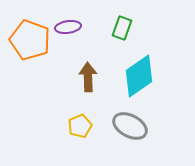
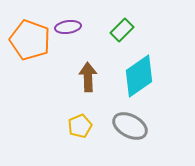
green rectangle: moved 2 px down; rotated 25 degrees clockwise
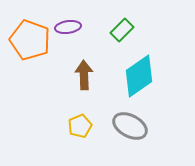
brown arrow: moved 4 px left, 2 px up
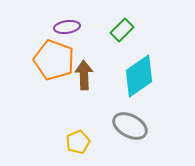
purple ellipse: moved 1 px left
orange pentagon: moved 24 px right, 20 px down
yellow pentagon: moved 2 px left, 16 px down
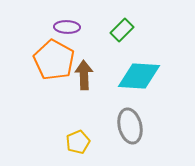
purple ellipse: rotated 10 degrees clockwise
orange pentagon: rotated 9 degrees clockwise
cyan diamond: rotated 39 degrees clockwise
gray ellipse: rotated 48 degrees clockwise
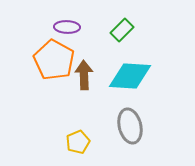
cyan diamond: moved 9 px left
